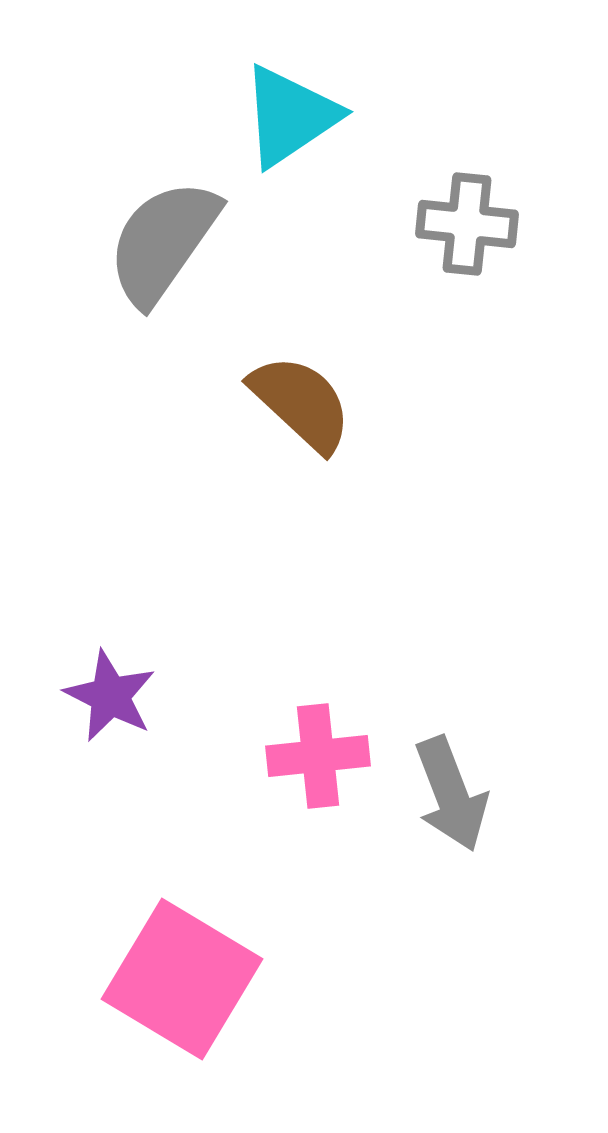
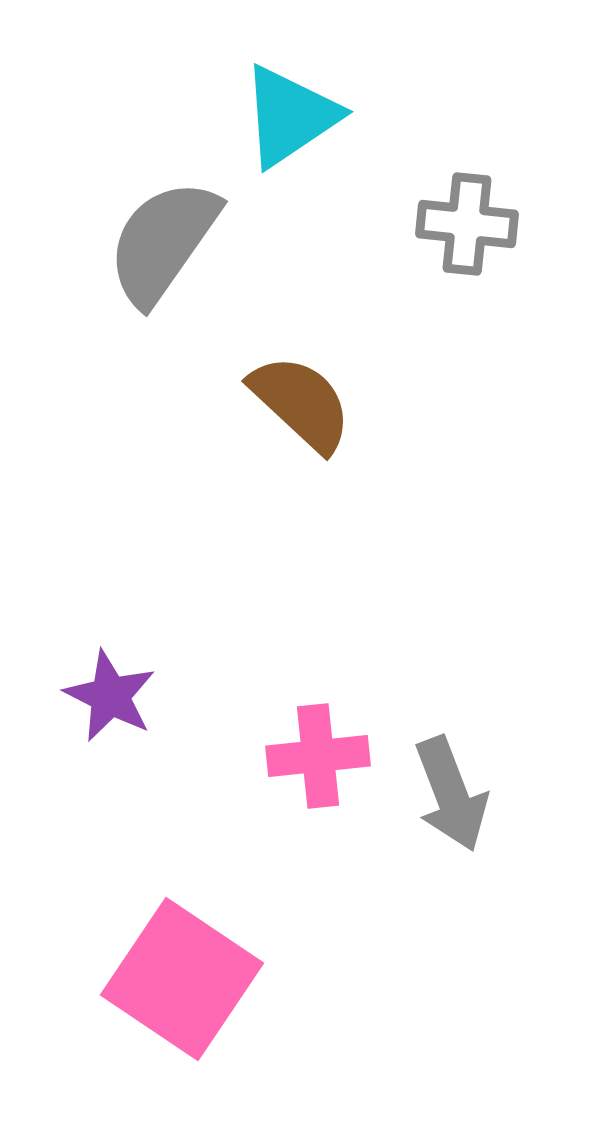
pink square: rotated 3 degrees clockwise
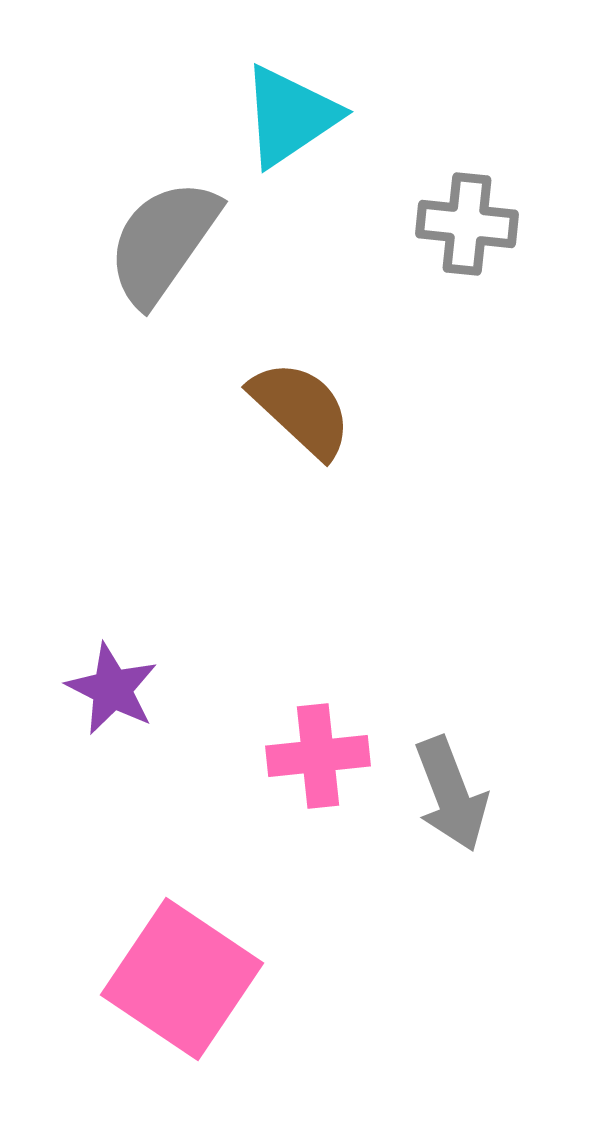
brown semicircle: moved 6 px down
purple star: moved 2 px right, 7 px up
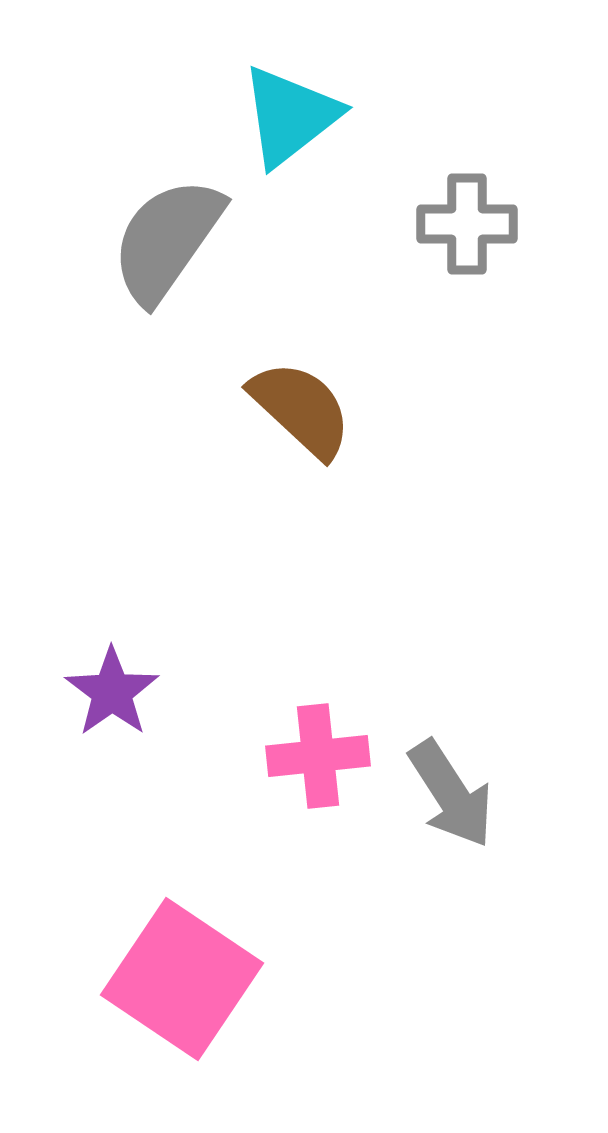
cyan triangle: rotated 4 degrees counterclockwise
gray cross: rotated 6 degrees counterclockwise
gray semicircle: moved 4 px right, 2 px up
purple star: moved 3 px down; rotated 10 degrees clockwise
gray arrow: rotated 12 degrees counterclockwise
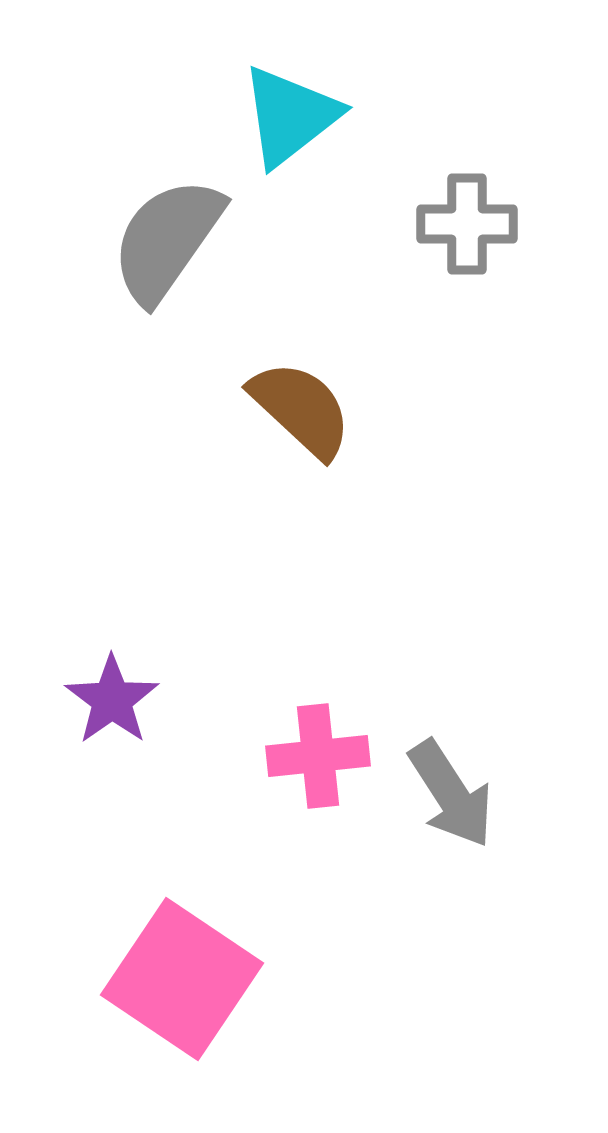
purple star: moved 8 px down
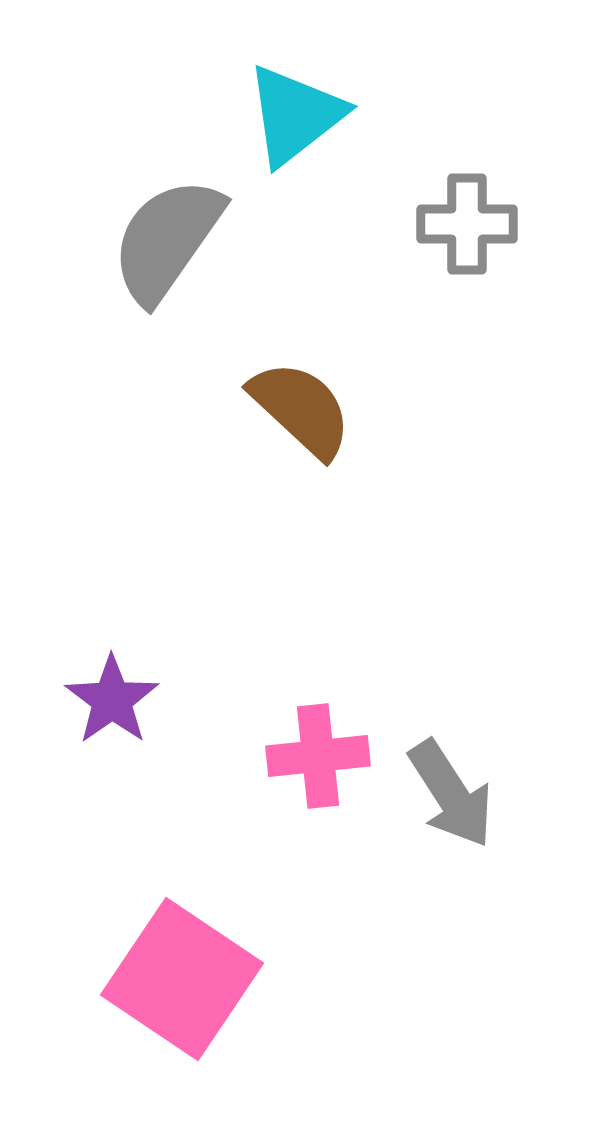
cyan triangle: moved 5 px right, 1 px up
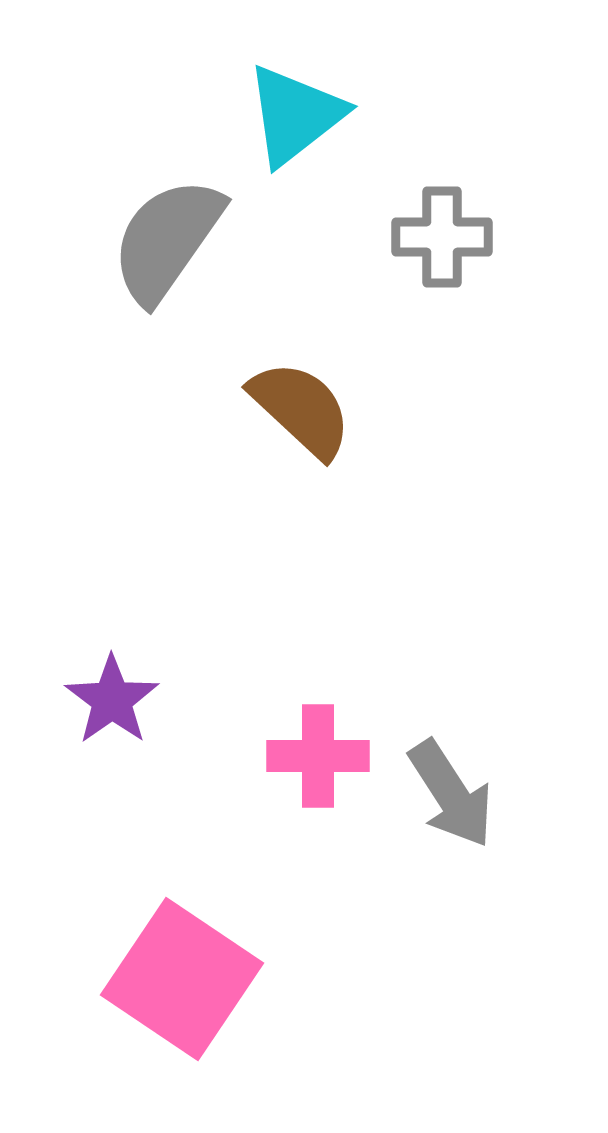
gray cross: moved 25 px left, 13 px down
pink cross: rotated 6 degrees clockwise
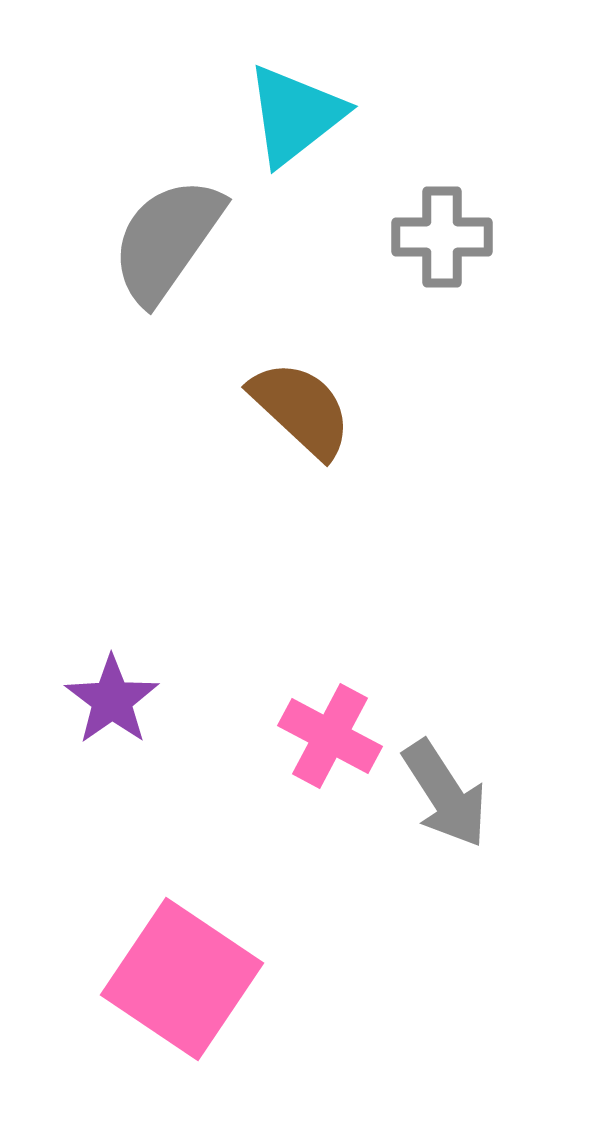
pink cross: moved 12 px right, 20 px up; rotated 28 degrees clockwise
gray arrow: moved 6 px left
